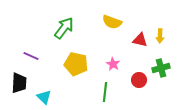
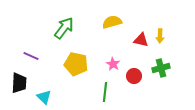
yellow semicircle: rotated 144 degrees clockwise
red triangle: moved 1 px right
red circle: moved 5 px left, 4 px up
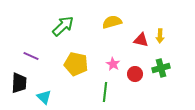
green arrow: moved 1 px left, 2 px up; rotated 10 degrees clockwise
red circle: moved 1 px right, 2 px up
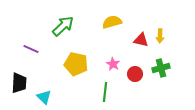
purple line: moved 7 px up
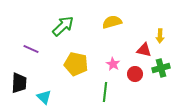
red triangle: moved 3 px right, 10 px down
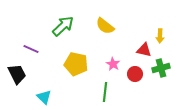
yellow semicircle: moved 7 px left, 4 px down; rotated 126 degrees counterclockwise
black trapezoid: moved 2 px left, 9 px up; rotated 30 degrees counterclockwise
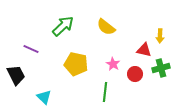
yellow semicircle: moved 1 px right, 1 px down
black trapezoid: moved 1 px left, 1 px down
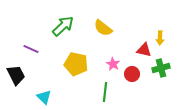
yellow semicircle: moved 3 px left, 1 px down
yellow arrow: moved 2 px down
red circle: moved 3 px left
